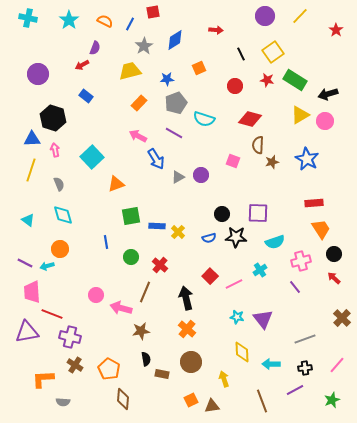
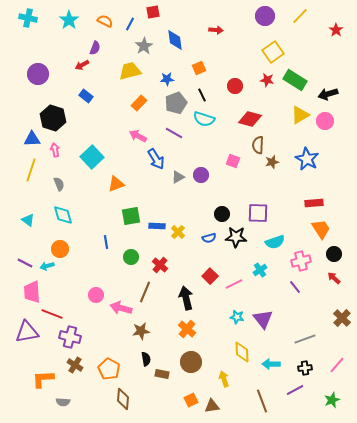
blue diamond at (175, 40): rotated 65 degrees counterclockwise
black line at (241, 54): moved 39 px left, 41 px down
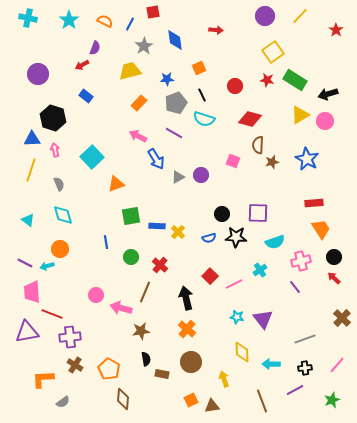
black circle at (334, 254): moved 3 px down
purple cross at (70, 337): rotated 20 degrees counterclockwise
gray semicircle at (63, 402): rotated 40 degrees counterclockwise
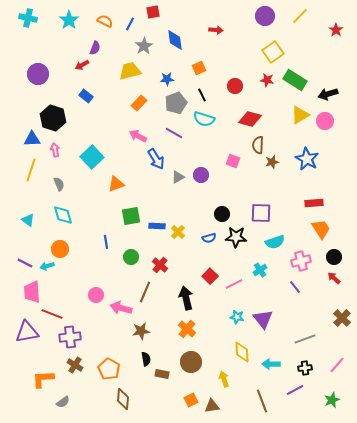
purple square at (258, 213): moved 3 px right
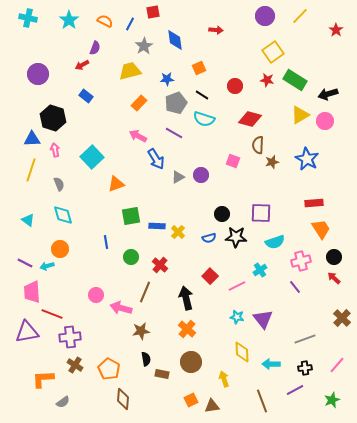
black line at (202, 95): rotated 32 degrees counterclockwise
pink line at (234, 284): moved 3 px right, 2 px down
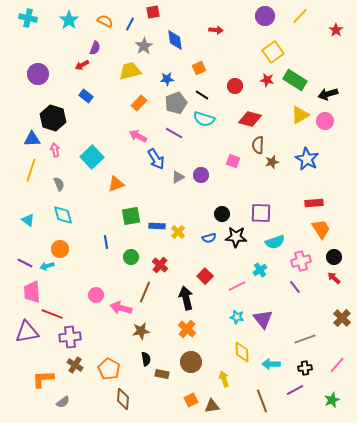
red square at (210, 276): moved 5 px left
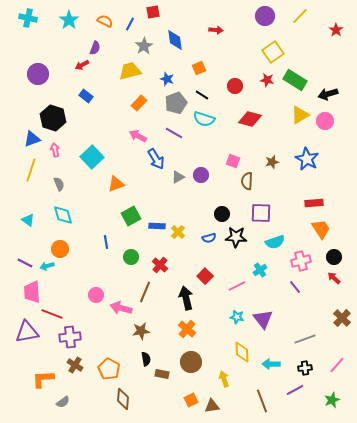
blue star at (167, 79): rotated 24 degrees clockwise
blue triangle at (32, 139): rotated 18 degrees counterclockwise
brown semicircle at (258, 145): moved 11 px left, 36 px down
green square at (131, 216): rotated 18 degrees counterclockwise
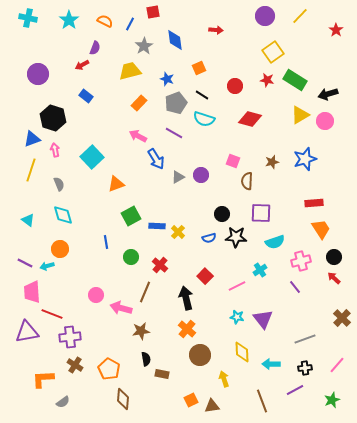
blue star at (307, 159): moved 2 px left; rotated 25 degrees clockwise
brown circle at (191, 362): moved 9 px right, 7 px up
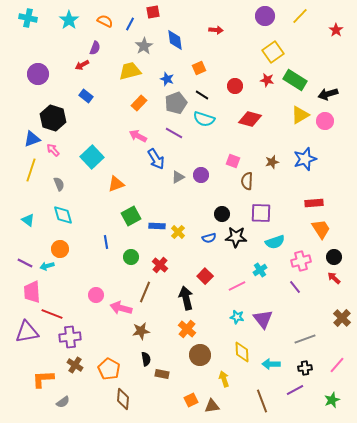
pink arrow at (55, 150): moved 2 px left; rotated 32 degrees counterclockwise
